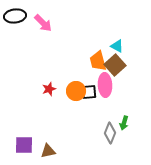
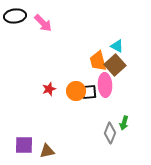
brown triangle: moved 1 px left
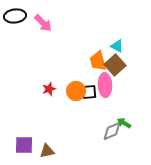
green arrow: rotated 104 degrees clockwise
gray diamond: moved 2 px right, 2 px up; rotated 45 degrees clockwise
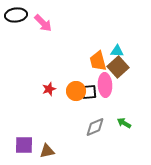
black ellipse: moved 1 px right, 1 px up
cyan triangle: moved 5 px down; rotated 24 degrees counterclockwise
brown square: moved 3 px right, 2 px down
gray diamond: moved 17 px left, 4 px up
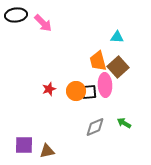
cyan triangle: moved 14 px up
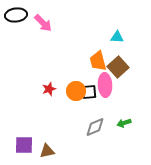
green arrow: rotated 48 degrees counterclockwise
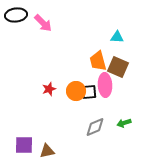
brown square: rotated 25 degrees counterclockwise
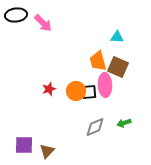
brown triangle: rotated 35 degrees counterclockwise
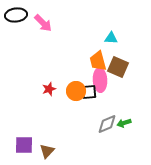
cyan triangle: moved 6 px left, 1 px down
pink ellipse: moved 5 px left, 5 px up
gray diamond: moved 12 px right, 3 px up
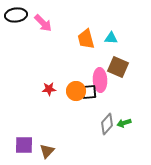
orange trapezoid: moved 12 px left, 22 px up
red star: rotated 16 degrees clockwise
gray diamond: rotated 25 degrees counterclockwise
